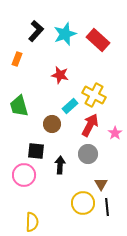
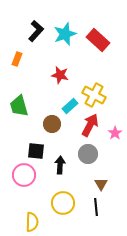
yellow circle: moved 20 px left
black line: moved 11 px left
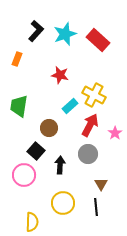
green trapezoid: rotated 25 degrees clockwise
brown circle: moved 3 px left, 4 px down
black square: rotated 36 degrees clockwise
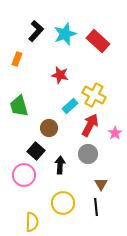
red rectangle: moved 1 px down
green trapezoid: rotated 25 degrees counterclockwise
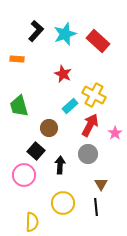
orange rectangle: rotated 72 degrees clockwise
red star: moved 3 px right, 1 px up; rotated 12 degrees clockwise
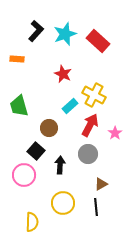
brown triangle: rotated 32 degrees clockwise
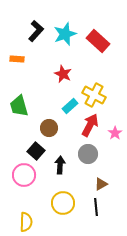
yellow semicircle: moved 6 px left
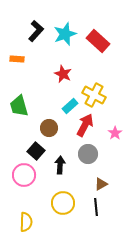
red arrow: moved 5 px left
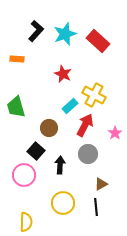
green trapezoid: moved 3 px left, 1 px down
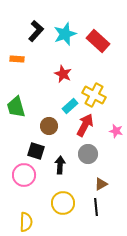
brown circle: moved 2 px up
pink star: moved 1 px right, 2 px up; rotated 24 degrees counterclockwise
black square: rotated 24 degrees counterclockwise
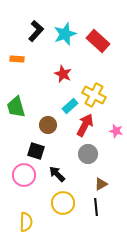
brown circle: moved 1 px left, 1 px up
black arrow: moved 3 px left, 9 px down; rotated 48 degrees counterclockwise
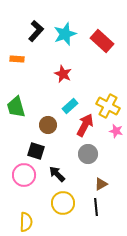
red rectangle: moved 4 px right
yellow cross: moved 14 px right, 11 px down
